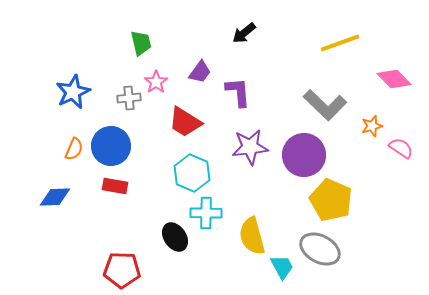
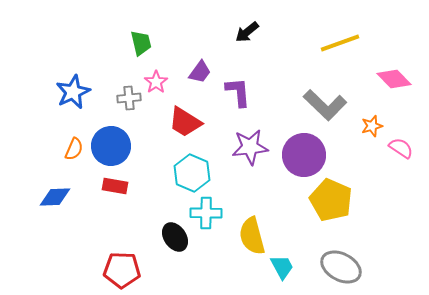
black arrow: moved 3 px right, 1 px up
gray ellipse: moved 21 px right, 18 px down
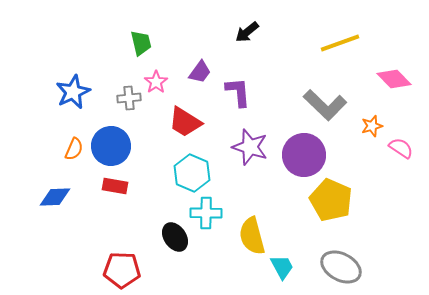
purple star: rotated 24 degrees clockwise
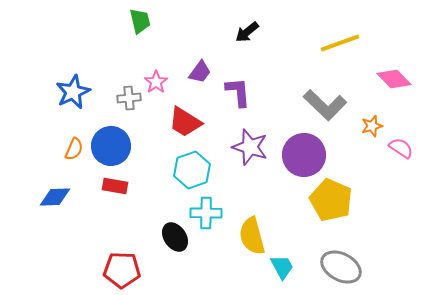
green trapezoid: moved 1 px left, 22 px up
cyan hexagon: moved 3 px up; rotated 18 degrees clockwise
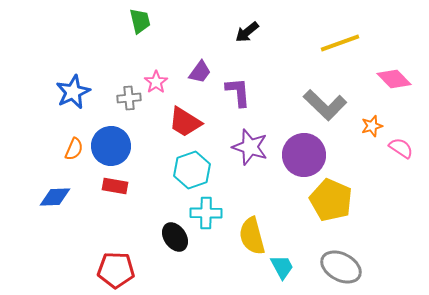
red pentagon: moved 6 px left
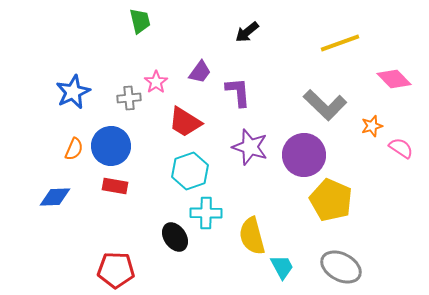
cyan hexagon: moved 2 px left, 1 px down
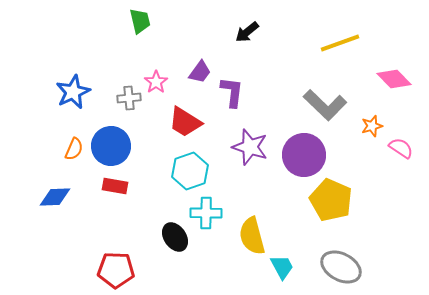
purple L-shape: moved 6 px left; rotated 12 degrees clockwise
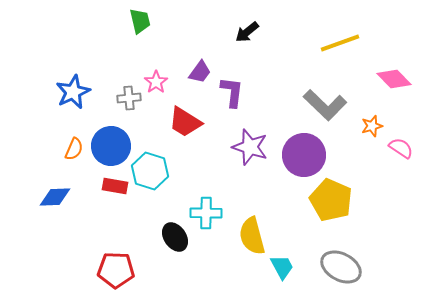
cyan hexagon: moved 40 px left; rotated 24 degrees counterclockwise
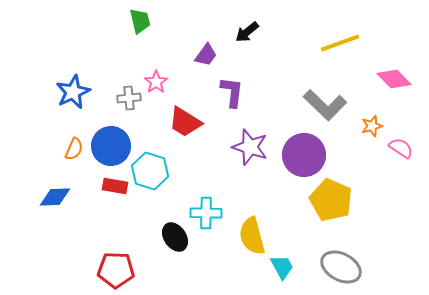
purple trapezoid: moved 6 px right, 17 px up
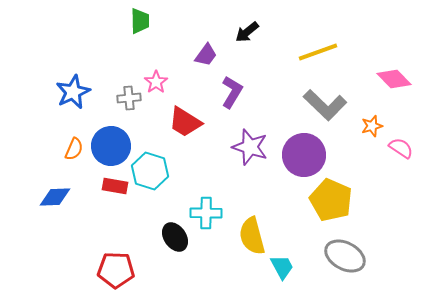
green trapezoid: rotated 12 degrees clockwise
yellow line: moved 22 px left, 9 px down
purple L-shape: rotated 24 degrees clockwise
gray ellipse: moved 4 px right, 11 px up
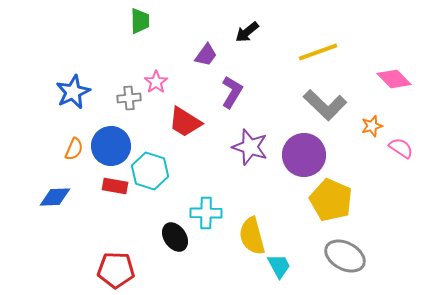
cyan trapezoid: moved 3 px left, 1 px up
